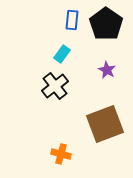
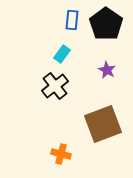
brown square: moved 2 px left
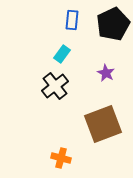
black pentagon: moved 7 px right; rotated 12 degrees clockwise
purple star: moved 1 px left, 3 px down
orange cross: moved 4 px down
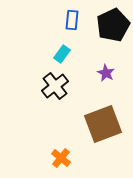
black pentagon: moved 1 px down
orange cross: rotated 24 degrees clockwise
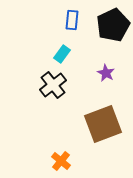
black cross: moved 2 px left, 1 px up
orange cross: moved 3 px down
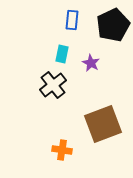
cyan rectangle: rotated 24 degrees counterclockwise
purple star: moved 15 px left, 10 px up
orange cross: moved 1 px right, 11 px up; rotated 30 degrees counterclockwise
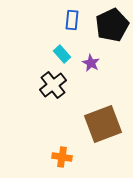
black pentagon: moved 1 px left
cyan rectangle: rotated 54 degrees counterclockwise
orange cross: moved 7 px down
